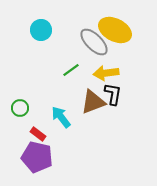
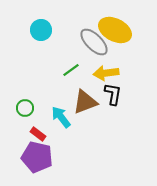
brown triangle: moved 8 px left
green circle: moved 5 px right
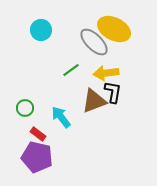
yellow ellipse: moved 1 px left, 1 px up
black L-shape: moved 2 px up
brown triangle: moved 9 px right, 1 px up
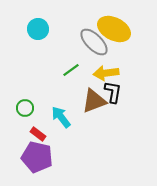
cyan circle: moved 3 px left, 1 px up
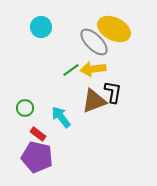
cyan circle: moved 3 px right, 2 px up
yellow arrow: moved 13 px left, 4 px up
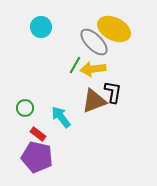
green line: moved 4 px right, 5 px up; rotated 24 degrees counterclockwise
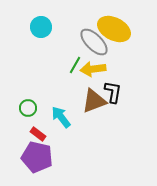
green circle: moved 3 px right
